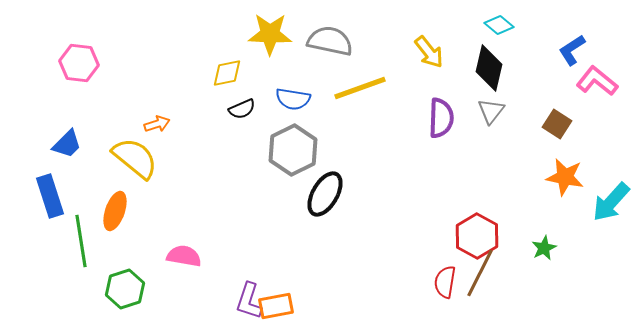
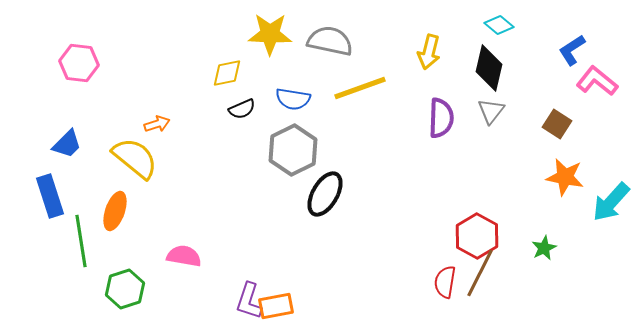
yellow arrow: rotated 52 degrees clockwise
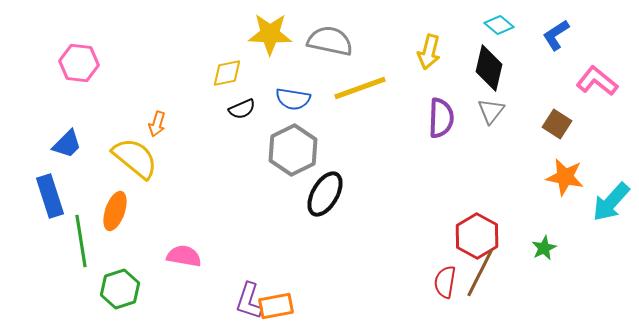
blue L-shape: moved 16 px left, 15 px up
orange arrow: rotated 125 degrees clockwise
green hexagon: moved 5 px left
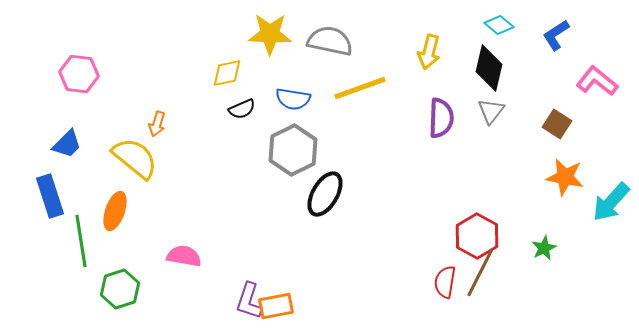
pink hexagon: moved 11 px down
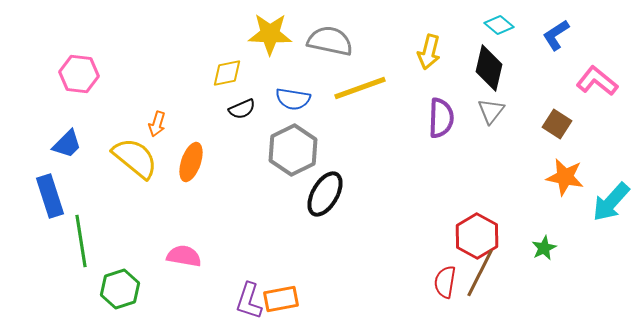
orange ellipse: moved 76 px right, 49 px up
orange rectangle: moved 5 px right, 7 px up
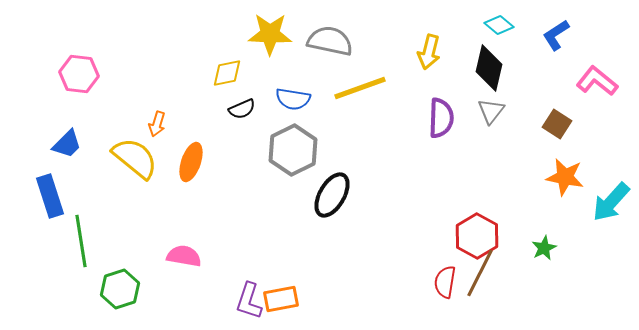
black ellipse: moved 7 px right, 1 px down
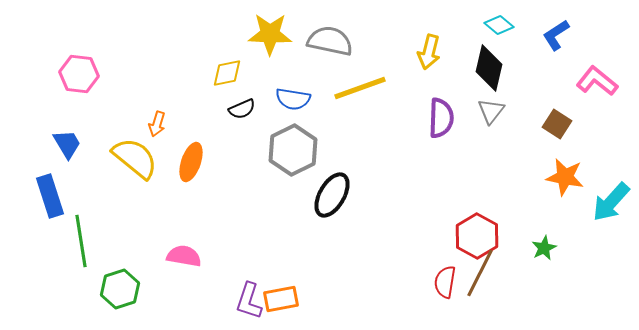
blue trapezoid: rotated 76 degrees counterclockwise
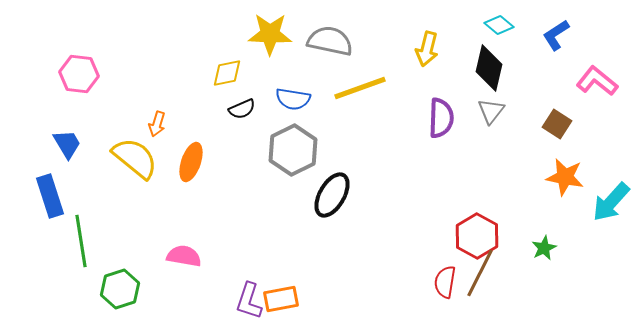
yellow arrow: moved 2 px left, 3 px up
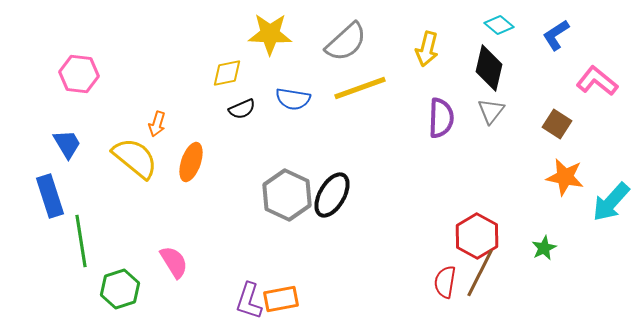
gray semicircle: moved 16 px right, 1 px down; rotated 126 degrees clockwise
gray hexagon: moved 6 px left, 45 px down; rotated 9 degrees counterclockwise
pink semicircle: moved 10 px left, 6 px down; rotated 48 degrees clockwise
